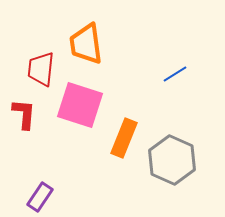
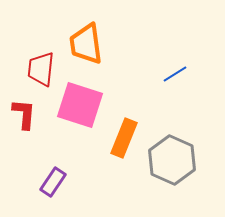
purple rectangle: moved 13 px right, 15 px up
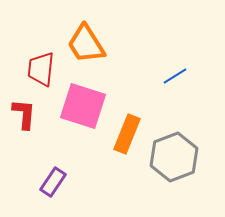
orange trapezoid: rotated 24 degrees counterclockwise
blue line: moved 2 px down
pink square: moved 3 px right, 1 px down
orange rectangle: moved 3 px right, 4 px up
gray hexagon: moved 2 px right, 3 px up; rotated 15 degrees clockwise
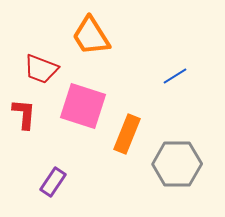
orange trapezoid: moved 5 px right, 8 px up
red trapezoid: rotated 75 degrees counterclockwise
gray hexagon: moved 3 px right, 7 px down; rotated 21 degrees clockwise
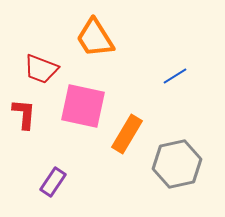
orange trapezoid: moved 4 px right, 2 px down
pink square: rotated 6 degrees counterclockwise
orange rectangle: rotated 9 degrees clockwise
gray hexagon: rotated 12 degrees counterclockwise
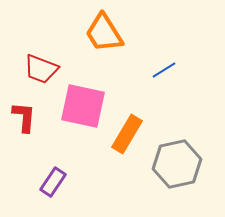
orange trapezoid: moved 9 px right, 5 px up
blue line: moved 11 px left, 6 px up
red L-shape: moved 3 px down
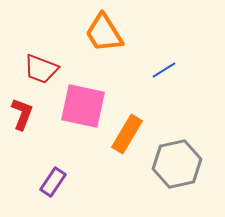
red L-shape: moved 2 px left, 3 px up; rotated 16 degrees clockwise
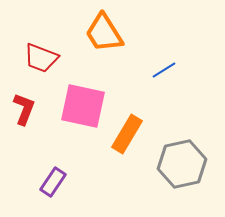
red trapezoid: moved 11 px up
red L-shape: moved 2 px right, 5 px up
gray hexagon: moved 5 px right
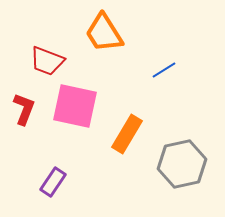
red trapezoid: moved 6 px right, 3 px down
pink square: moved 8 px left
